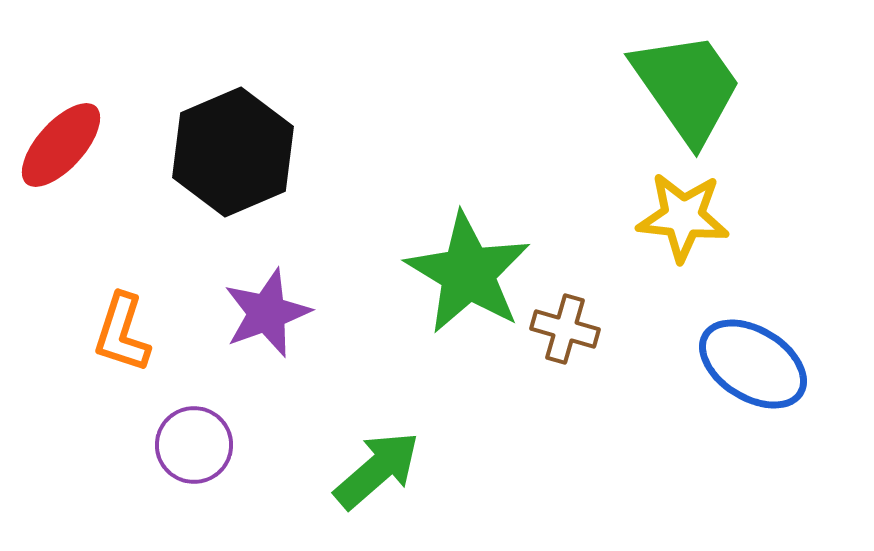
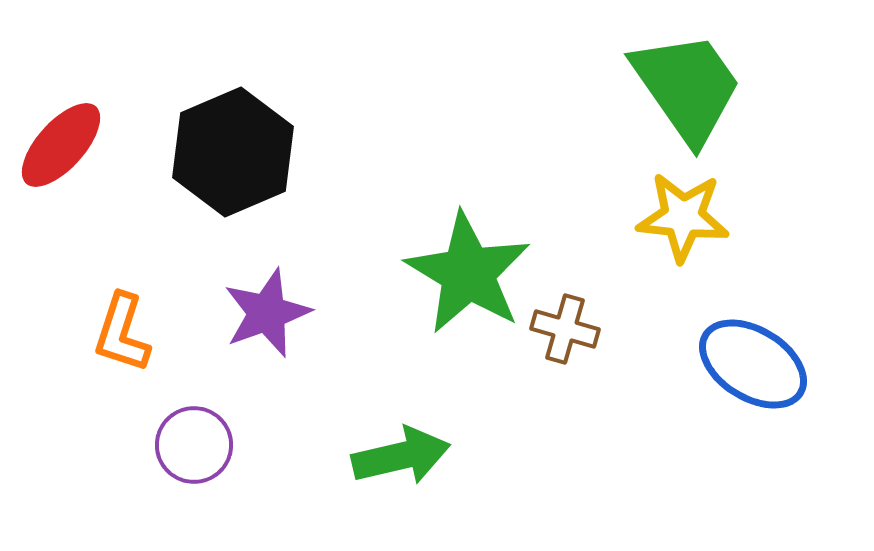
green arrow: moved 24 px right, 14 px up; rotated 28 degrees clockwise
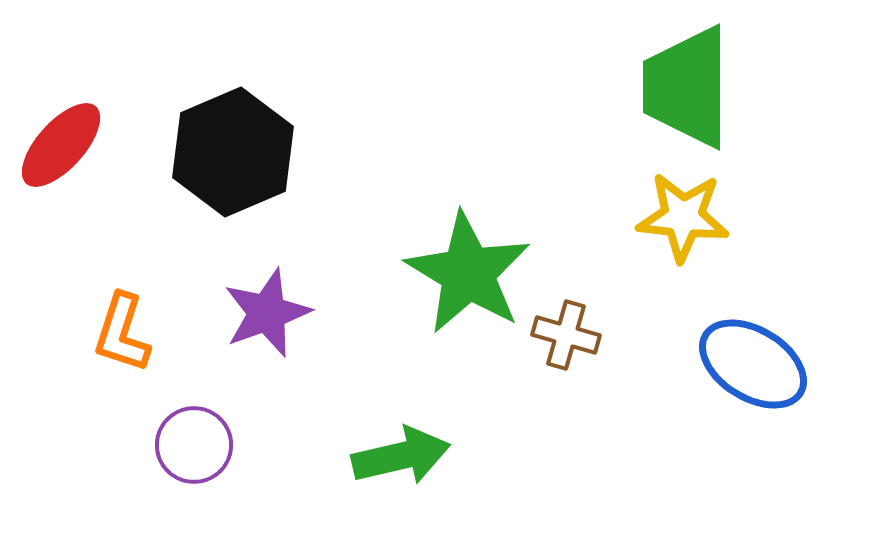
green trapezoid: rotated 145 degrees counterclockwise
brown cross: moved 1 px right, 6 px down
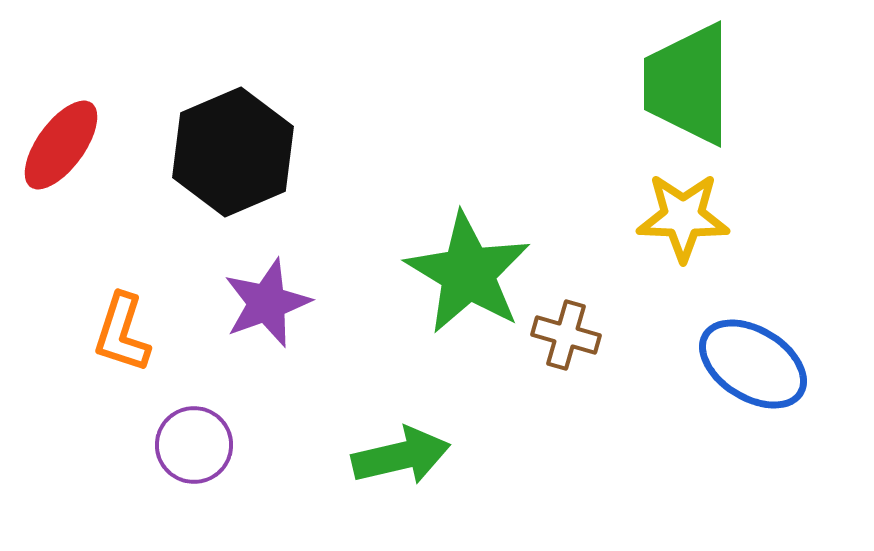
green trapezoid: moved 1 px right, 3 px up
red ellipse: rotated 6 degrees counterclockwise
yellow star: rotated 4 degrees counterclockwise
purple star: moved 10 px up
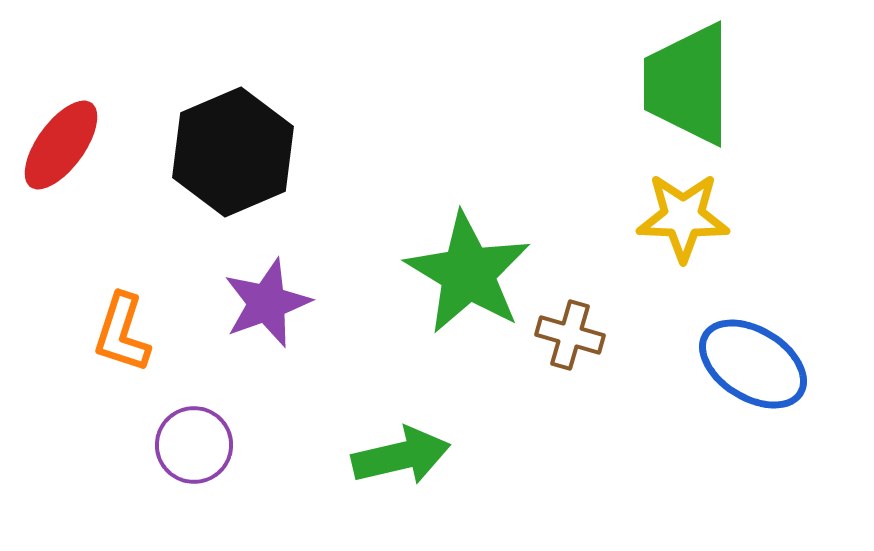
brown cross: moved 4 px right
